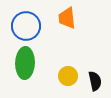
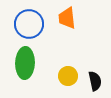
blue circle: moved 3 px right, 2 px up
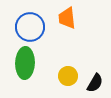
blue circle: moved 1 px right, 3 px down
black semicircle: moved 2 px down; rotated 42 degrees clockwise
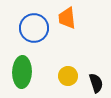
blue circle: moved 4 px right, 1 px down
green ellipse: moved 3 px left, 9 px down
black semicircle: moved 1 px right; rotated 48 degrees counterclockwise
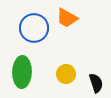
orange trapezoid: rotated 55 degrees counterclockwise
yellow circle: moved 2 px left, 2 px up
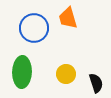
orange trapezoid: moved 1 px right; rotated 45 degrees clockwise
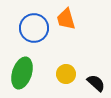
orange trapezoid: moved 2 px left, 1 px down
green ellipse: moved 1 px down; rotated 16 degrees clockwise
black semicircle: rotated 30 degrees counterclockwise
